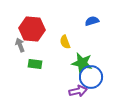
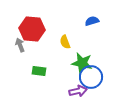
green rectangle: moved 4 px right, 7 px down
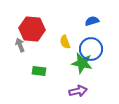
blue circle: moved 28 px up
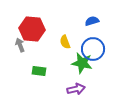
blue circle: moved 2 px right
purple arrow: moved 2 px left, 2 px up
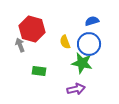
red hexagon: rotated 10 degrees clockwise
blue circle: moved 4 px left, 5 px up
